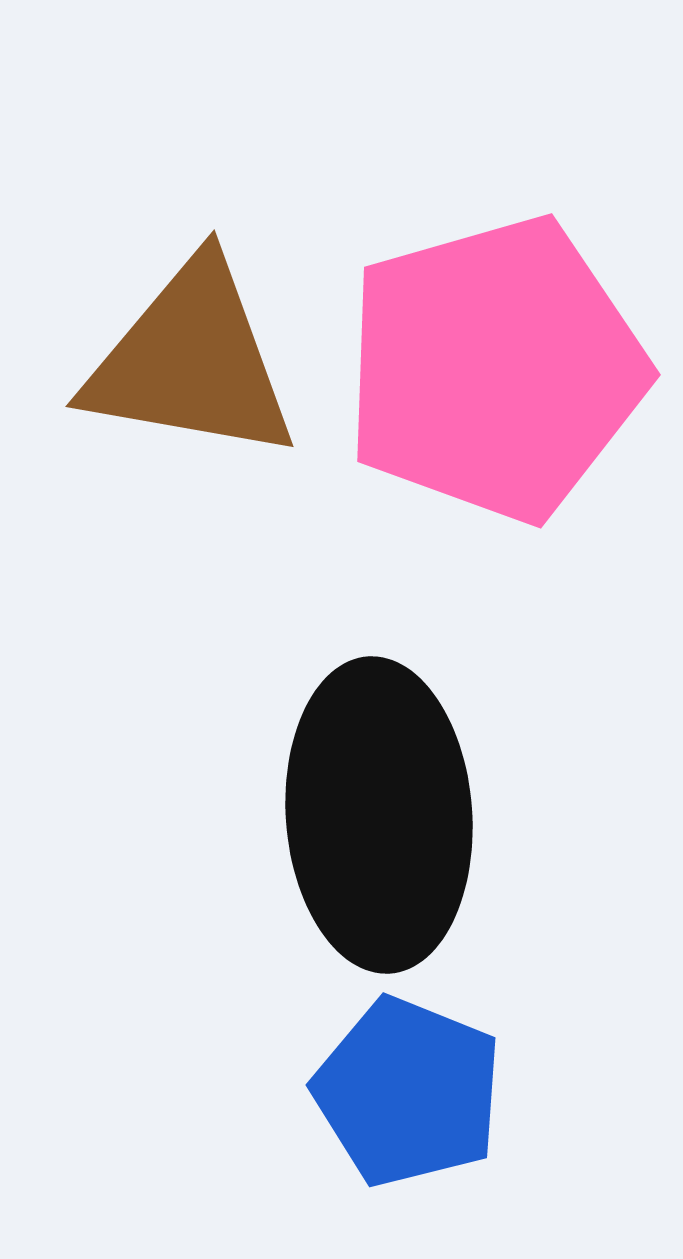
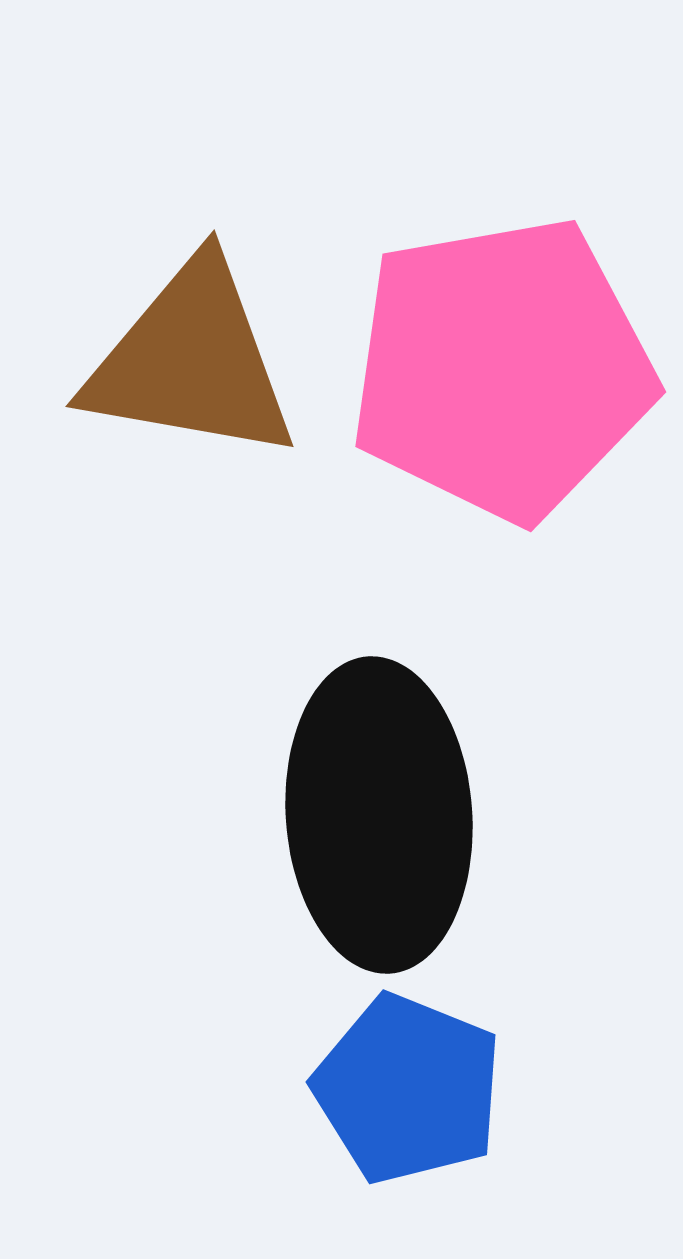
pink pentagon: moved 7 px right; rotated 6 degrees clockwise
blue pentagon: moved 3 px up
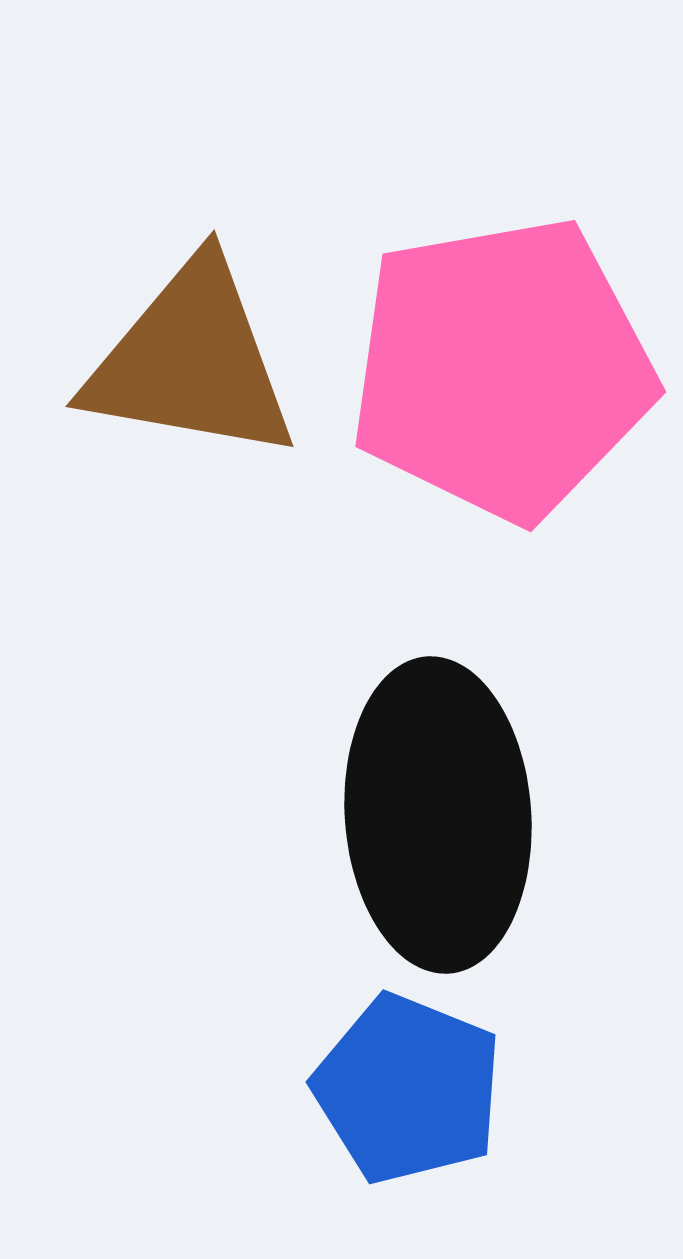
black ellipse: moved 59 px right
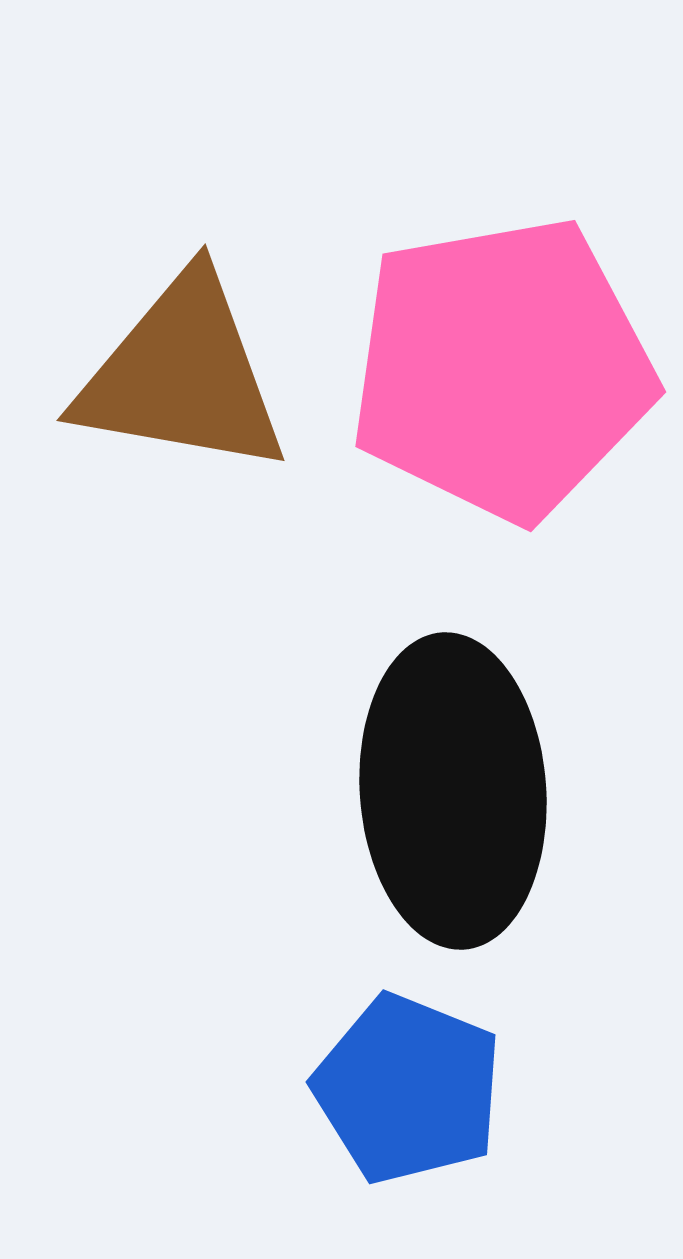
brown triangle: moved 9 px left, 14 px down
black ellipse: moved 15 px right, 24 px up
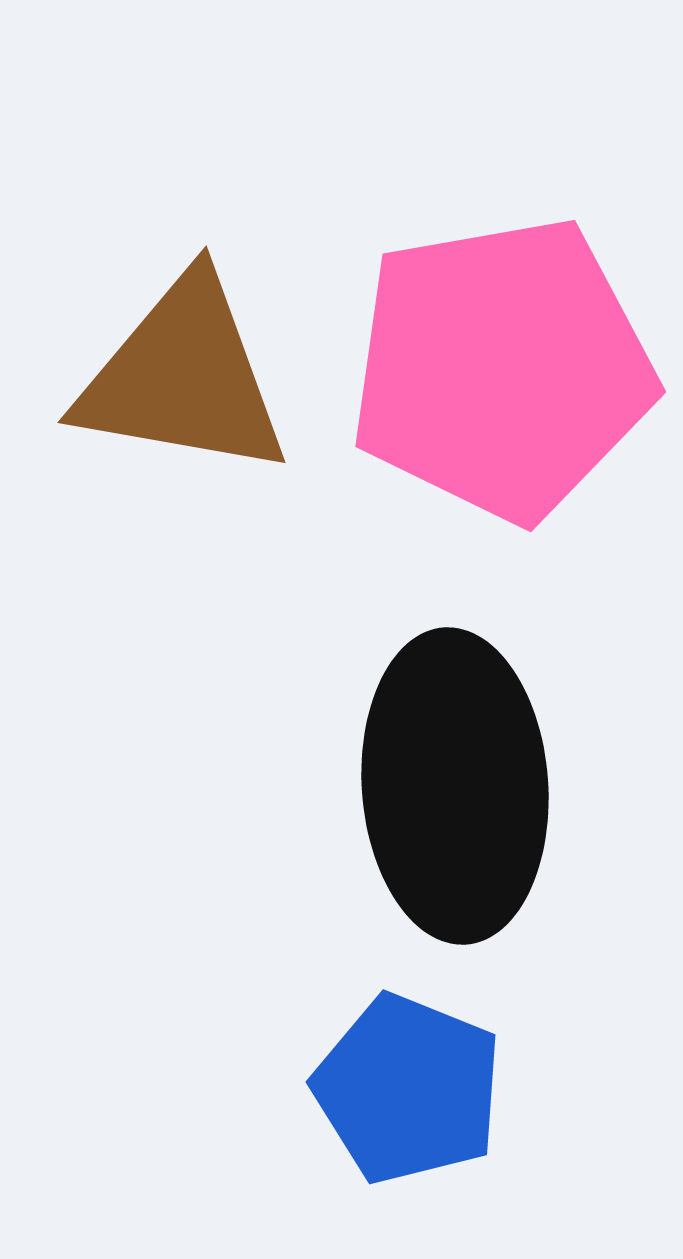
brown triangle: moved 1 px right, 2 px down
black ellipse: moved 2 px right, 5 px up
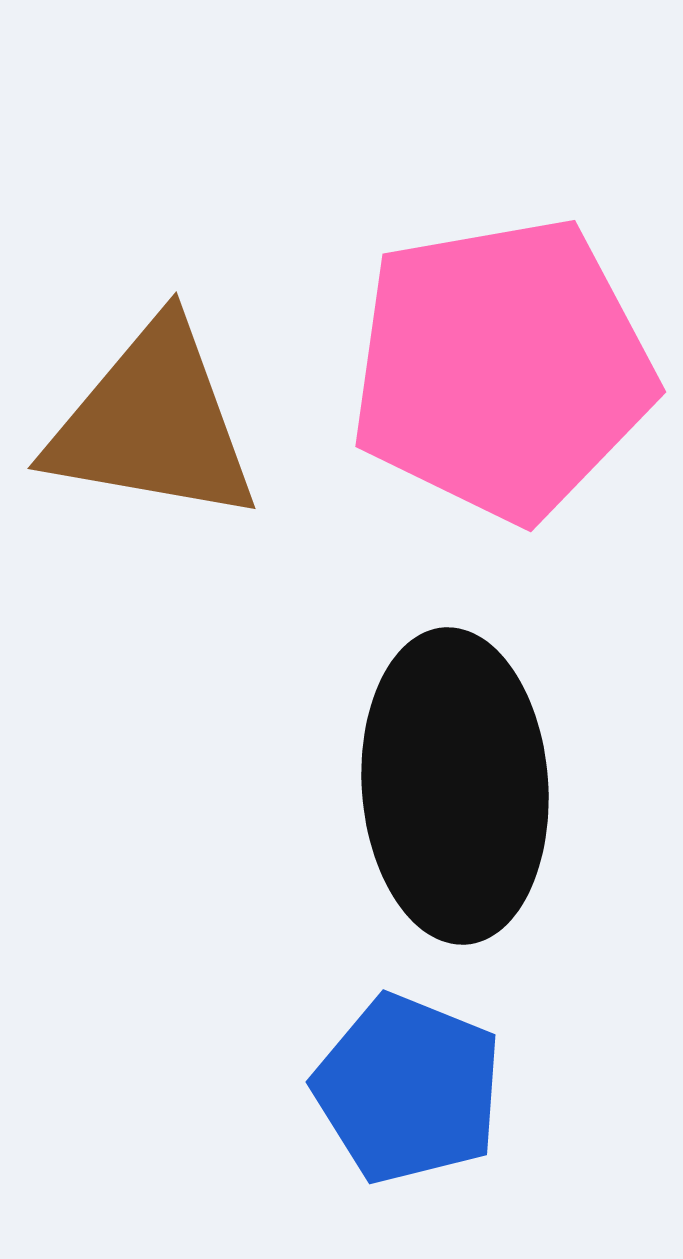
brown triangle: moved 30 px left, 46 px down
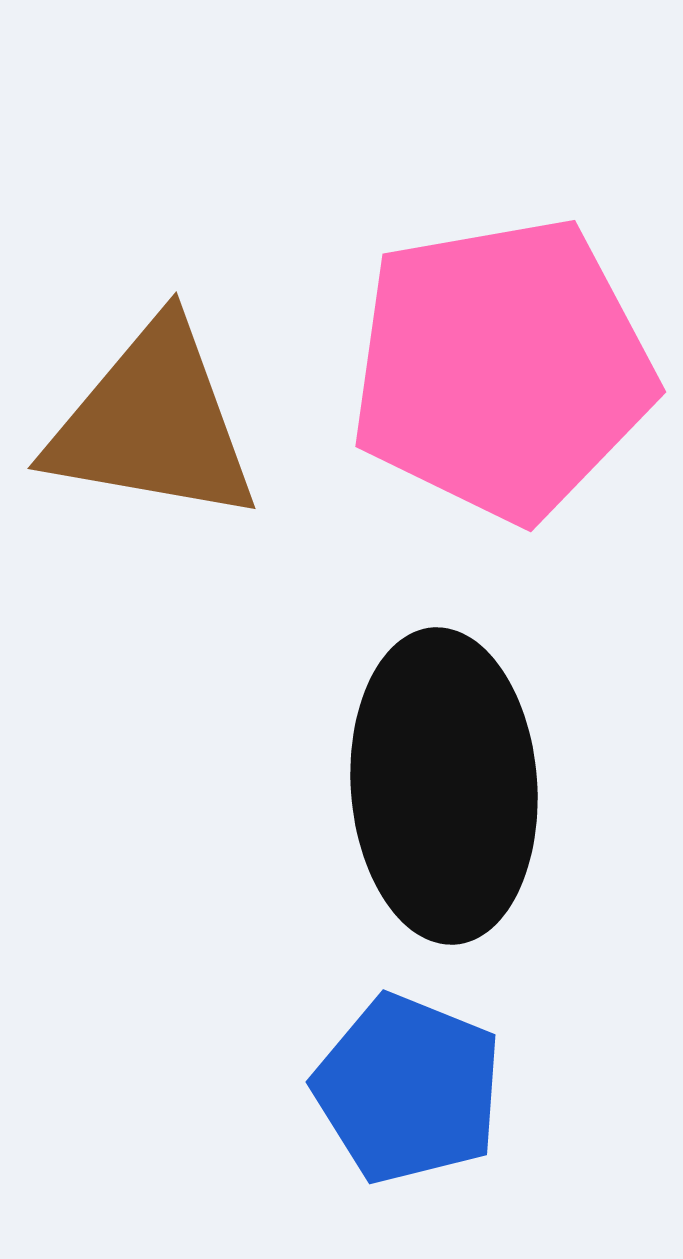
black ellipse: moved 11 px left
